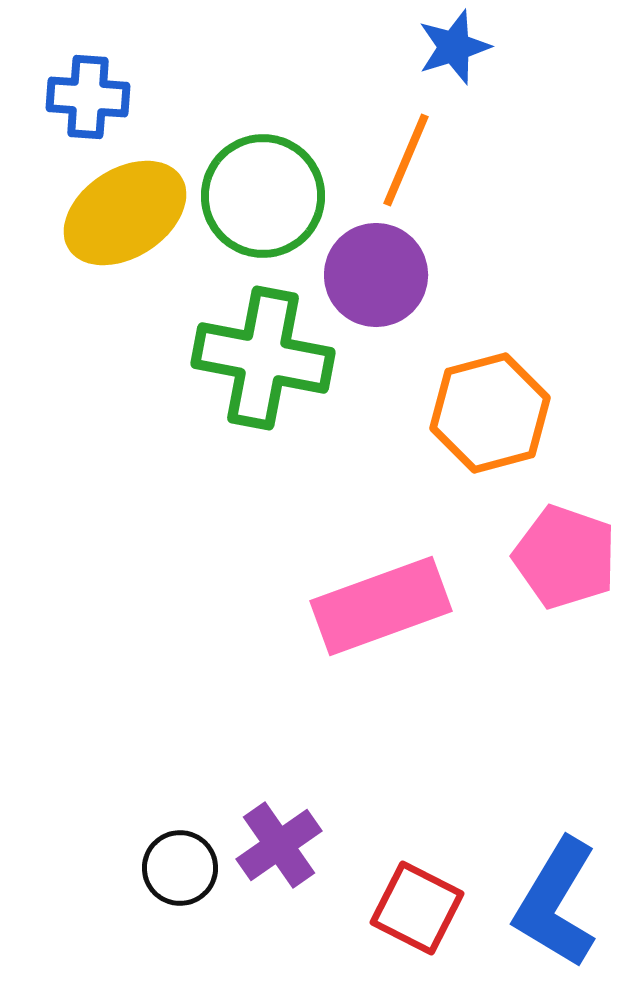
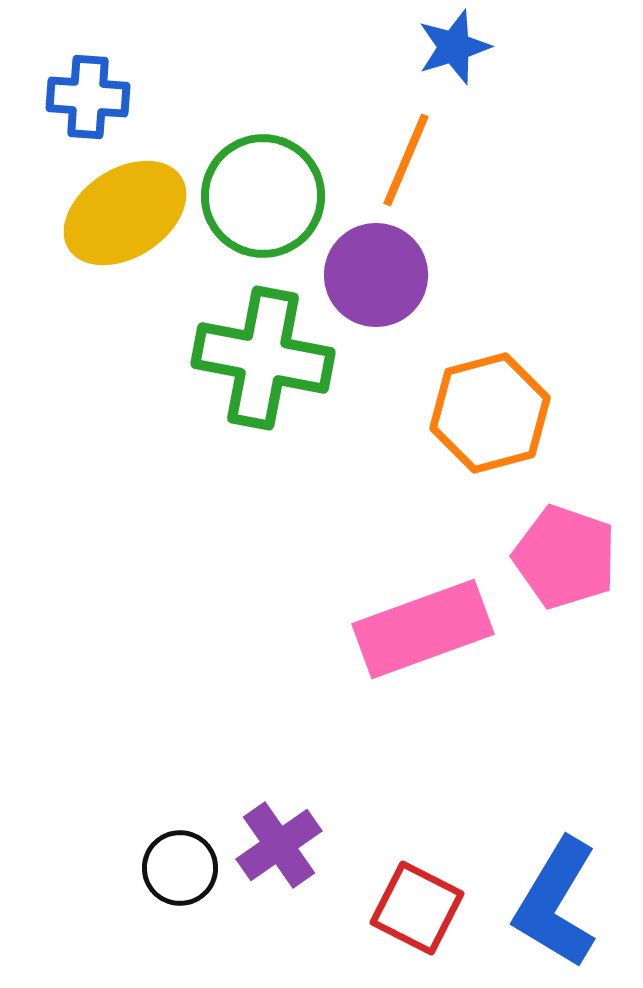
pink rectangle: moved 42 px right, 23 px down
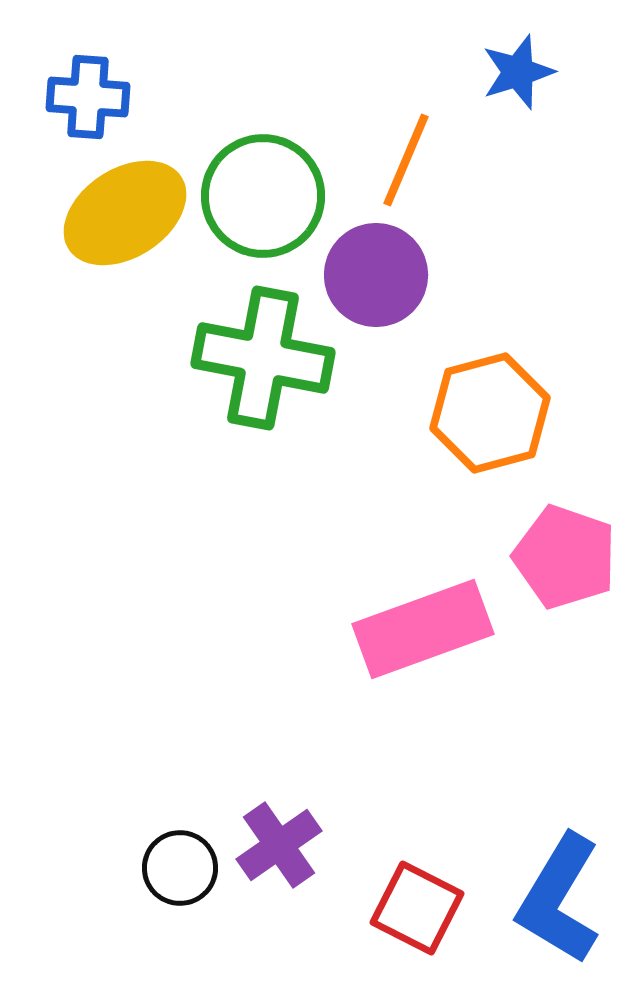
blue star: moved 64 px right, 25 px down
blue L-shape: moved 3 px right, 4 px up
